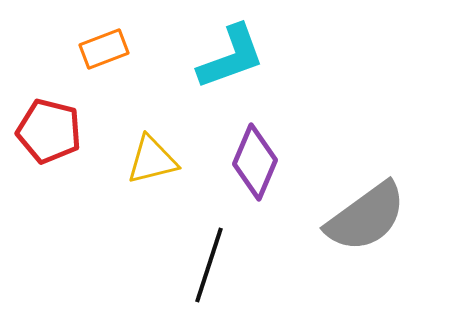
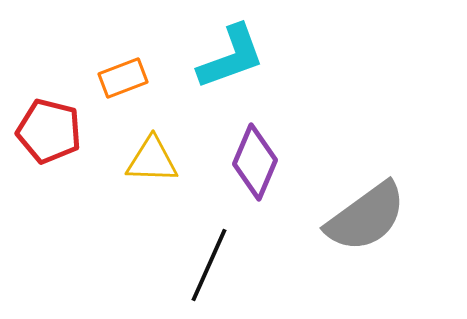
orange rectangle: moved 19 px right, 29 px down
yellow triangle: rotated 16 degrees clockwise
black line: rotated 6 degrees clockwise
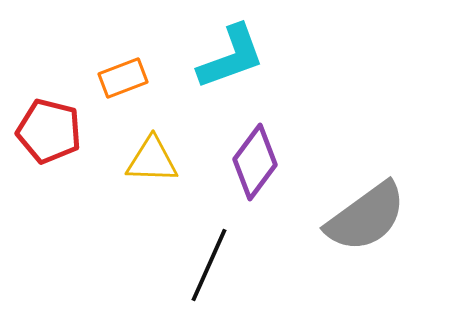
purple diamond: rotated 14 degrees clockwise
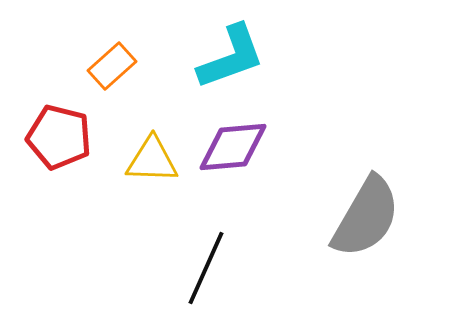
orange rectangle: moved 11 px left, 12 px up; rotated 21 degrees counterclockwise
red pentagon: moved 10 px right, 6 px down
purple diamond: moved 22 px left, 15 px up; rotated 48 degrees clockwise
gray semicircle: rotated 24 degrees counterclockwise
black line: moved 3 px left, 3 px down
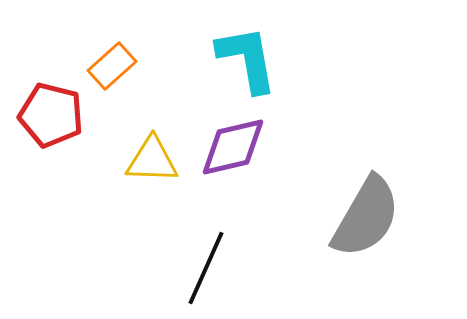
cyan L-shape: moved 16 px right, 2 px down; rotated 80 degrees counterclockwise
red pentagon: moved 8 px left, 22 px up
purple diamond: rotated 8 degrees counterclockwise
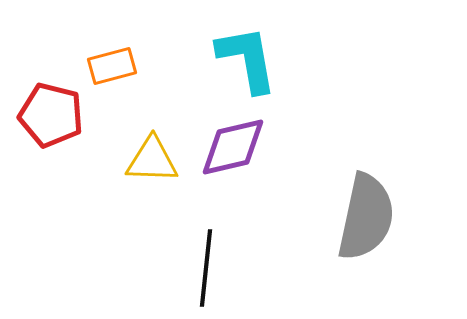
orange rectangle: rotated 27 degrees clockwise
gray semicircle: rotated 18 degrees counterclockwise
black line: rotated 18 degrees counterclockwise
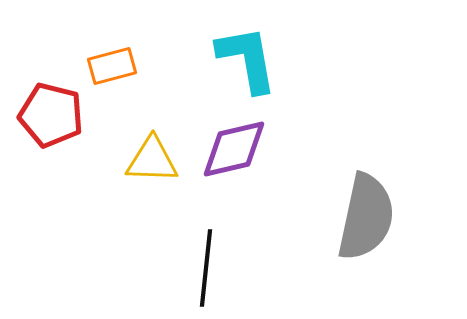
purple diamond: moved 1 px right, 2 px down
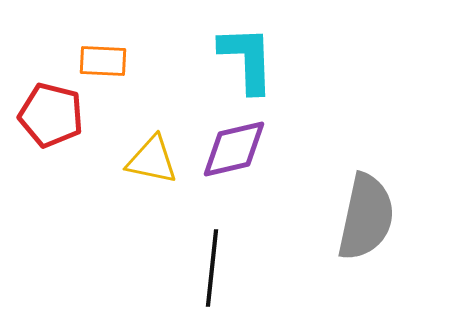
cyan L-shape: rotated 8 degrees clockwise
orange rectangle: moved 9 px left, 5 px up; rotated 18 degrees clockwise
yellow triangle: rotated 10 degrees clockwise
black line: moved 6 px right
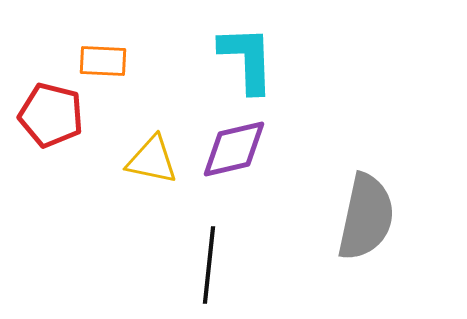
black line: moved 3 px left, 3 px up
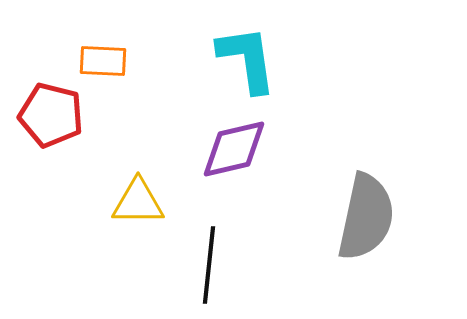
cyan L-shape: rotated 6 degrees counterclockwise
yellow triangle: moved 14 px left, 42 px down; rotated 12 degrees counterclockwise
